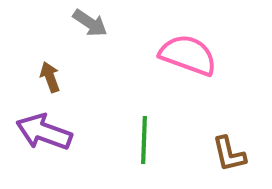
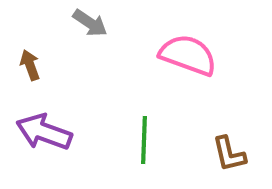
brown arrow: moved 20 px left, 12 px up
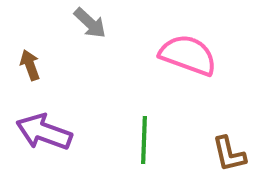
gray arrow: rotated 9 degrees clockwise
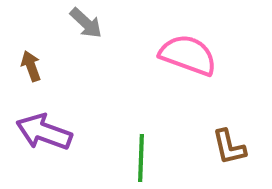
gray arrow: moved 4 px left
brown arrow: moved 1 px right, 1 px down
green line: moved 3 px left, 18 px down
brown L-shape: moved 7 px up
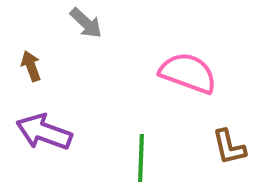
pink semicircle: moved 18 px down
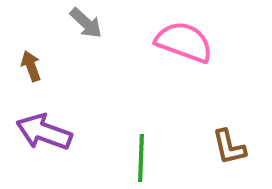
pink semicircle: moved 4 px left, 31 px up
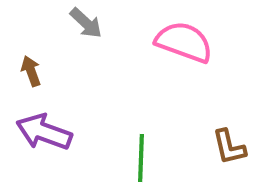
brown arrow: moved 5 px down
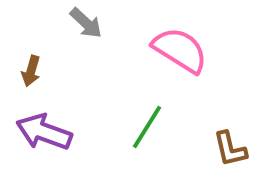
pink semicircle: moved 4 px left, 8 px down; rotated 12 degrees clockwise
brown arrow: rotated 144 degrees counterclockwise
brown L-shape: moved 1 px right, 2 px down
green line: moved 6 px right, 31 px up; rotated 30 degrees clockwise
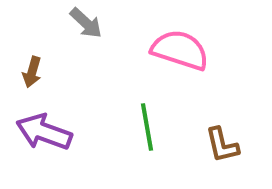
pink semicircle: rotated 14 degrees counterclockwise
brown arrow: moved 1 px right, 1 px down
green line: rotated 42 degrees counterclockwise
brown L-shape: moved 8 px left, 4 px up
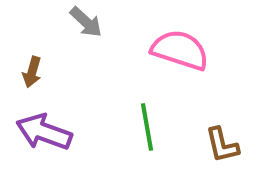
gray arrow: moved 1 px up
